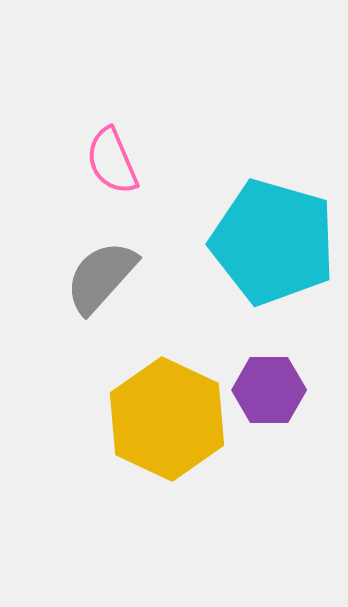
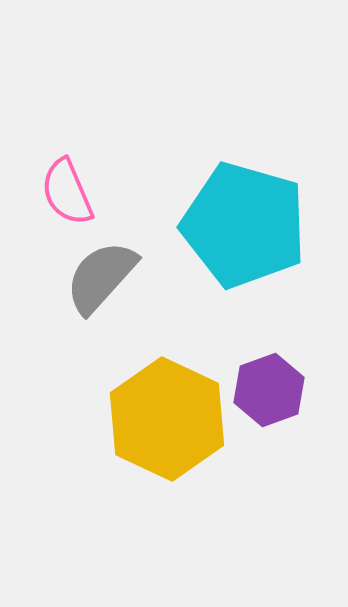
pink semicircle: moved 45 px left, 31 px down
cyan pentagon: moved 29 px left, 17 px up
purple hexagon: rotated 20 degrees counterclockwise
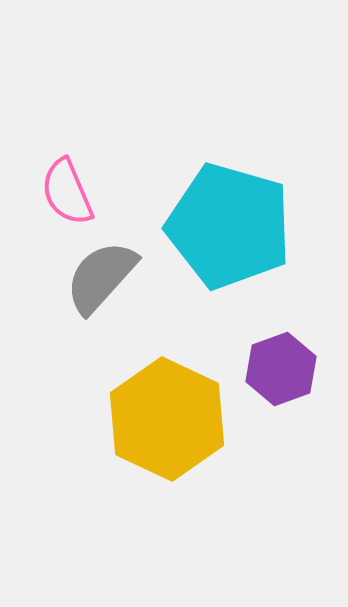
cyan pentagon: moved 15 px left, 1 px down
purple hexagon: moved 12 px right, 21 px up
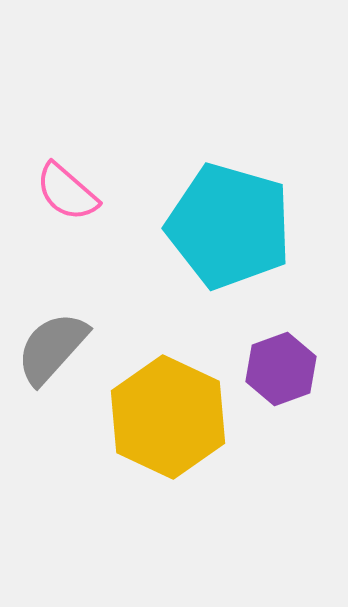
pink semicircle: rotated 26 degrees counterclockwise
gray semicircle: moved 49 px left, 71 px down
yellow hexagon: moved 1 px right, 2 px up
